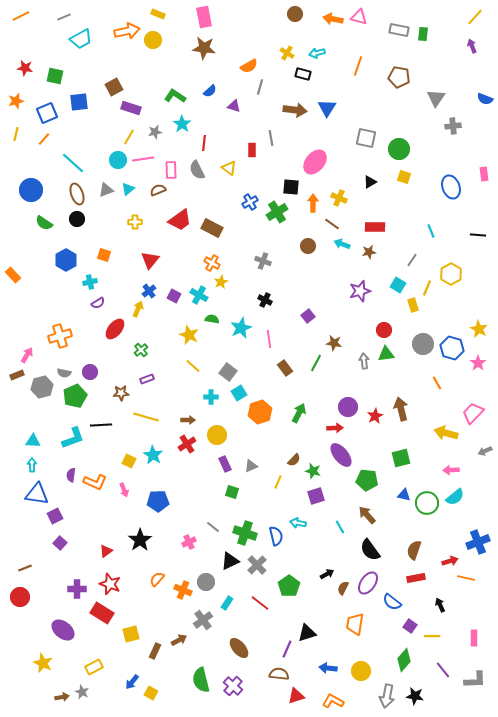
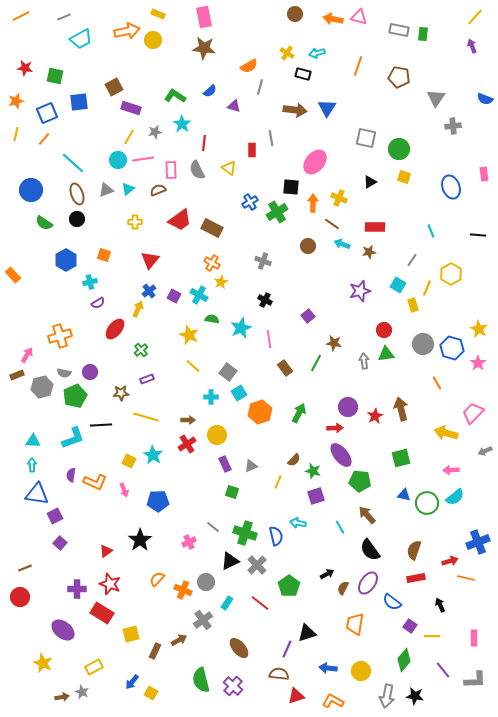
green pentagon at (367, 480): moved 7 px left, 1 px down
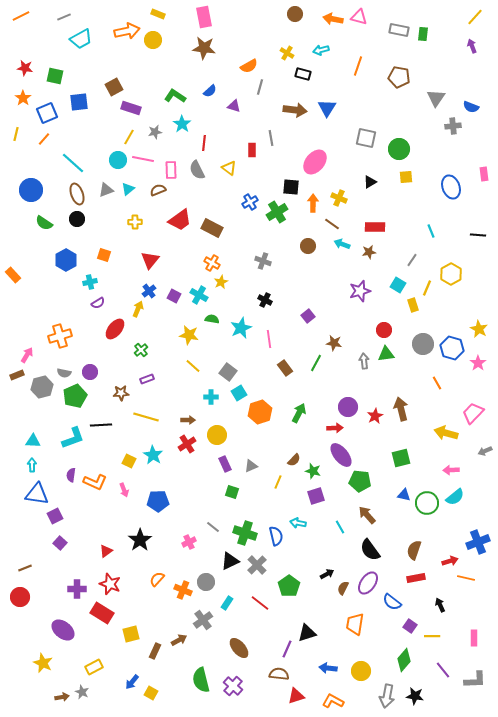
cyan arrow at (317, 53): moved 4 px right, 3 px up
blue semicircle at (485, 99): moved 14 px left, 8 px down
orange star at (16, 101): moved 7 px right, 3 px up; rotated 21 degrees counterclockwise
pink line at (143, 159): rotated 20 degrees clockwise
yellow square at (404, 177): moved 2 px right; rotated 24 degrees counterclockwise
yellow star at (189, 335): rotated 12 degrees counterclockwise
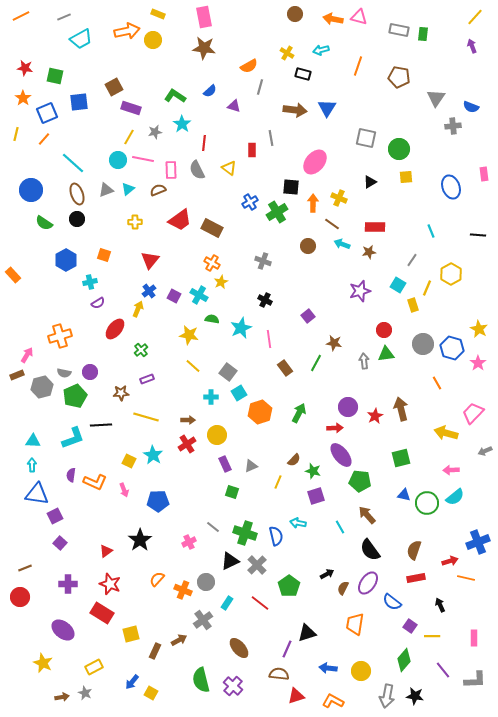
purple cross at (77, 589): moved 9 px left, 5 px up
gray star at (82, 692): moved 3 px right, 1 px down
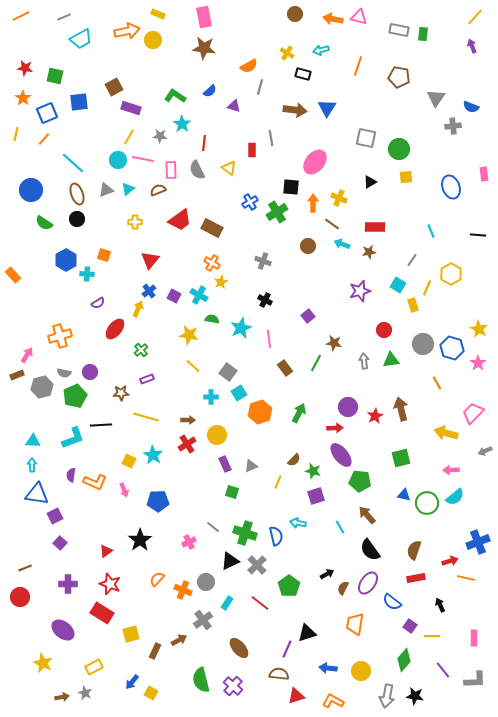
gray star at (155, 132): moved 5 px right, 4 px down; rotated 16 degrees clockwise
cyan cross at (90, 282): moved 3 px left, 8 px up; rotated 16 degrees clockwise
green triangle at (386, 354): moved 5 px right, 6 px down
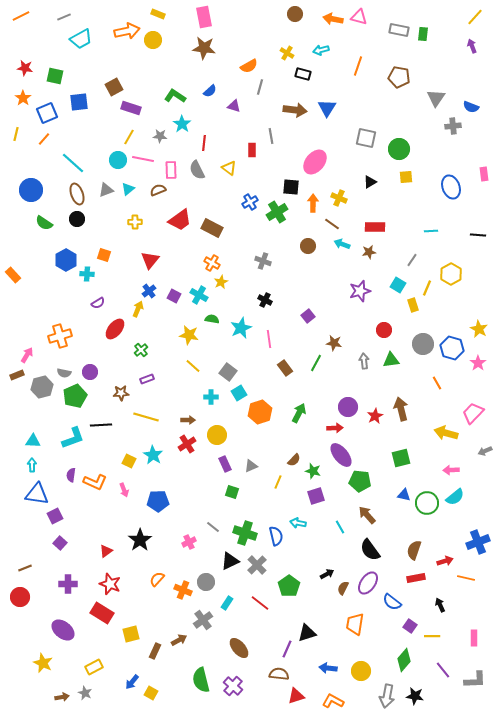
gray line at (271, 138): moved 2 px up
cyan line at (431, 231): rotated 72 degrees counterclockwise
red arrow at (450, 561): moved 5 px left
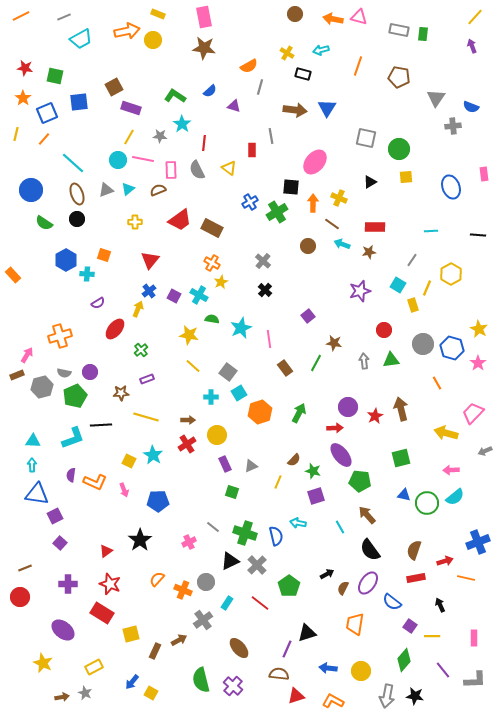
gray cross at (263, 261): rotated 21 degrees clockwise
black cross at (265, 300): moved 10 px up; rotated 16 degrees clockwise
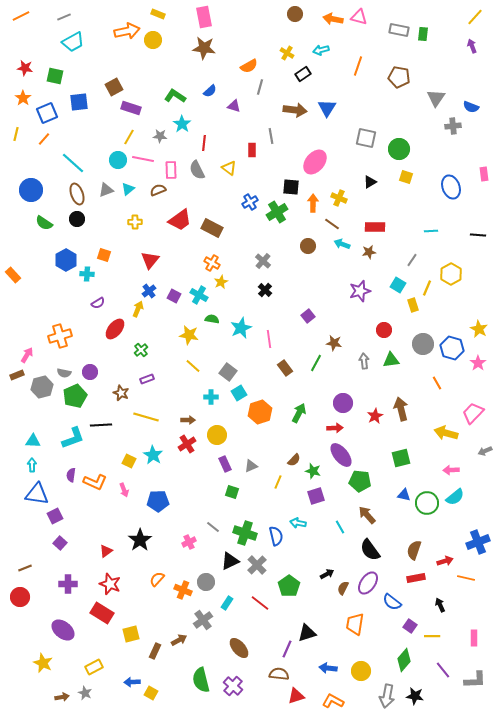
cyan trapezoid at (81, 39): moved 8 px left, 3 px down
black rectangle at (303, 74): rotated 49 degrees counterclockwise
yellow square at (406, 177): rotated 24 degrees clockwise
brown star at (121, 393): rotated 28 degrees clockwise
purple circle at (348, 407): moved 5 px left, 4 px up
blue arrow at (132, 682): rotated 49 degrees clockwise
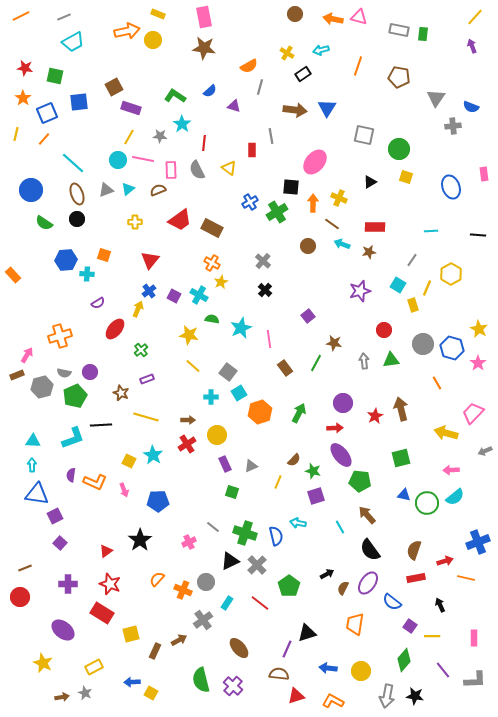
gray square at (366, 138): moved 2 px left, 3 px up
blue hexagon at (66, 260): rotated 25 degrees clockwise
